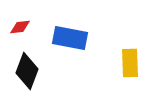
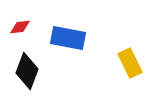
blue rectangle: moved 2 px left
yellow rectangle: rotated 24 degrees counterclockwise
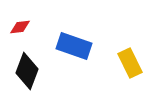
blue rectangle: moved 6 px right, 8 px down; rotated 8 degrees clockwise
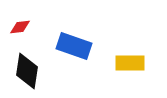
yellow rectangle: rotated 64 degrees counterclockwise
black diamond: rotated 12 degrees counterclockwise
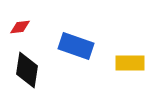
blue rectangle: moved 2 px right
black diamond: moved 1 px up
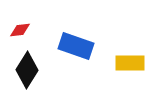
red diamond: moved 3 px down
black diamond: rotated 24 degrees clockwise
